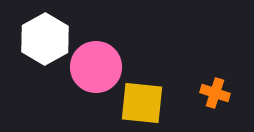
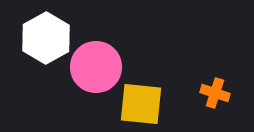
white hexagon: moved 1 px right, 1 px up
yellow square: moved 1 px left, 1 px down
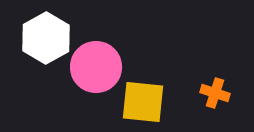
yellow square: moved 2 px right, 2 px up
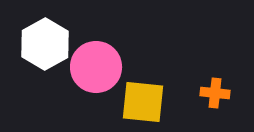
white hexagon: moved 1 px left, 6 px down
orange cross: rotated 12 degrees counterclockwise
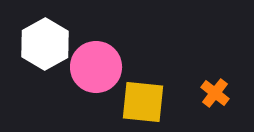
orange cross: rotated 32 degrees clockwise
